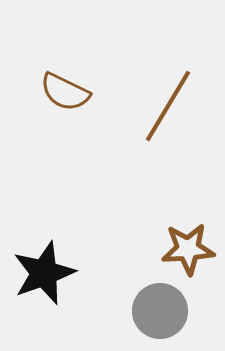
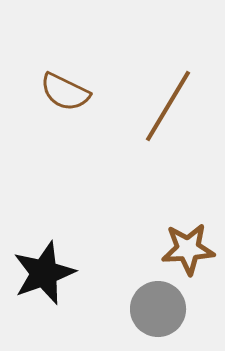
gray circle: moved 2 px left, 2 px up
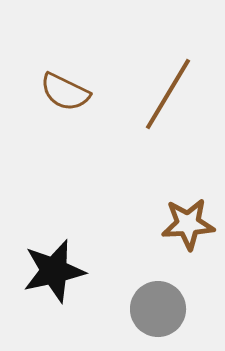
brown line: moved 12 px up
brown star: moved 25 px up
black star: moved 10 px right, 2 px up; rotated 8 degrees clockwise
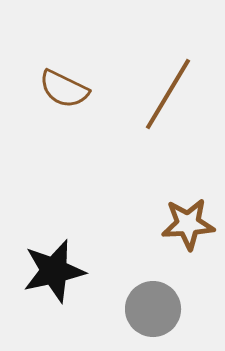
brown semicircle: moved 1 px left, 3 px up
gray circle: moved 5 px left
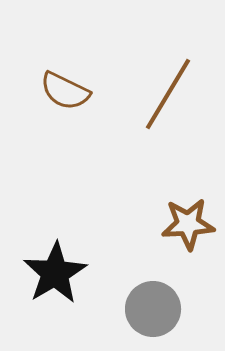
brown semicircle: moved 1 px right, 2 px down
black star: moved 1 px right, 2 px down; rotated 18 degrees counterclockwise
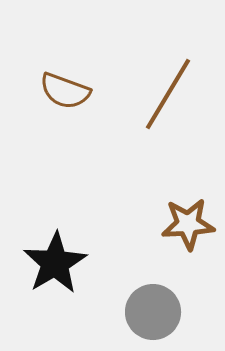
brown semicircle: rotated 6 degrees counterclockwise
black star: moved 10 px up
gray circle: moved 3 px down
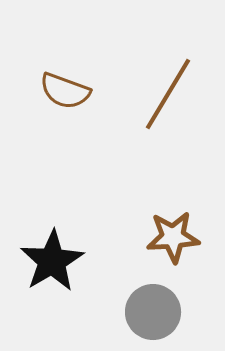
brown star: moved 15 px left, 13 px down
black star: moved 3 px left, 2 px up
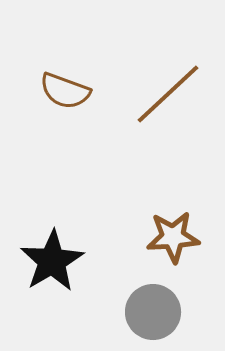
brown line: rotated 16 degrees clockwise
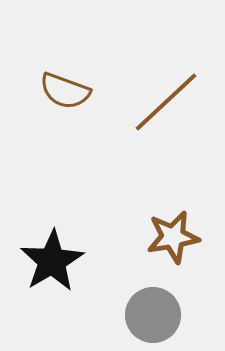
brown line: moved 2 px left, 8 px down
brown star: rotated 6 degrees counterclockwise
gray circle: moved 3 px down
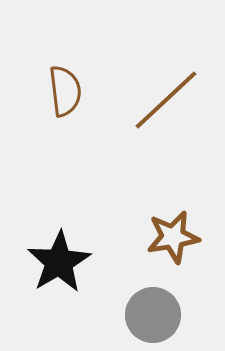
brown semicircle: rotated 117 degrees counterclockwise
brown line: moved 2 px up
black star: moved 7 px right, 1 px down
